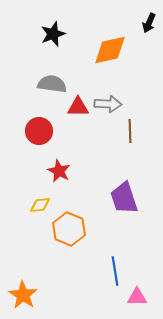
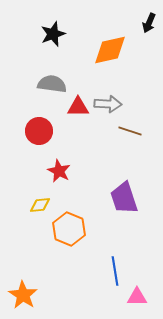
brown line: rotated 70 degrees counterclockwise
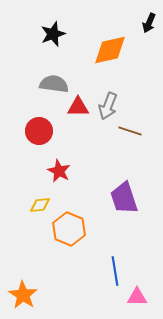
gray semicircle: moved 2 px right
gray arrow: moved 2 px down; rotated 108 degrees clockwise
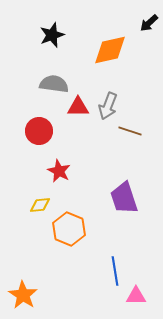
black arrow: rotated 24 degrees clockwise
black star: moved 1 px left, 1 px down
pink triangle: moved 1 px left, 1 px up
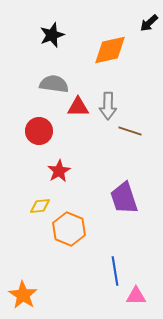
gray arrow: rotated 20 degrees counterclockwise
red star: rotated 15 degrees clockwise
yellow diamond: moved 1 px down
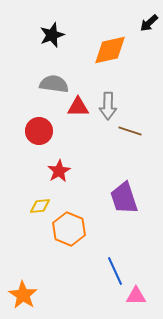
blue line: rotated 16 degrees counterclockwise
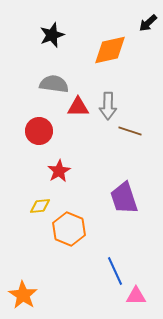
black arrow: moved 1 px left
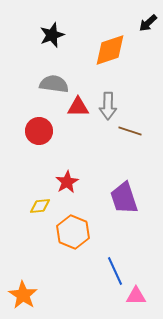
orange diamond: rotated 6 degrees counterclockwise
red star: moved 8 px right, 11 px down
orange hexagon: moved 4 px right, 3 px down
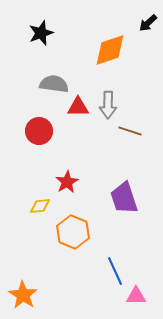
black star: moved 11 px left, 2 px up
gray arrow: moved 1 px up
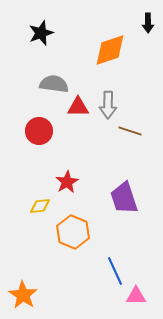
black arrow: rotated 48 degrees counterclockwise
